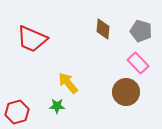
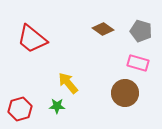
brown diamond: rotated 60 degrees counterclockwise
red trapezoid: rotated 16 degrees clockwise
pink rectangle: rotated 30 degrees counterclockwise
brown circle: moved 1 px left, 1 px down
red hexagon: moved 3 px right, 3 px up
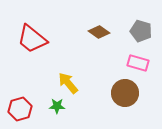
brown diamond: moved 4 px left, 3 px down
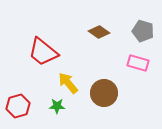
gray pentagon: moved 2 px right
red trapezoid: moved 11 px right, 13 px down
brown circle: moved 21 px left
red hexagon: moved 2 px left, 3 px up
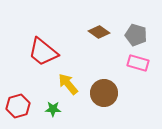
gray pentagon: moved 7 px left, 4 px down
yellow arrow: moved 1 px down
green star: moved 4 px left, 3 px down
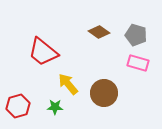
green star: moved 2 px right, 2 px up
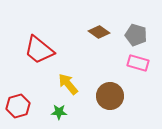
red trapezoid: moved 4 px left, 2 px up
brown circle: moved 6 px right, 3 px down
green star: moved 4 px right, 5 px down
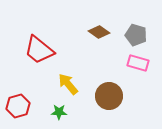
brown circle: moved 1 px left
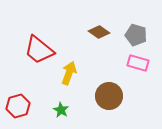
yellow arrow: moved 1 px right, 11 px up; rotated 60 degrees clockwise
green star: moved 2 px right, 2 px up; rotated 28 degrees clockwise
